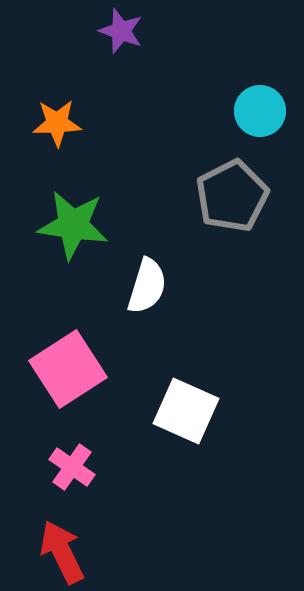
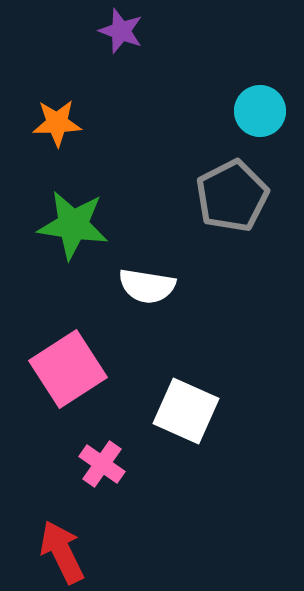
white semicircle: rotated 82 degrees clockwise
pink cross: moved 30 px right, 3 px up
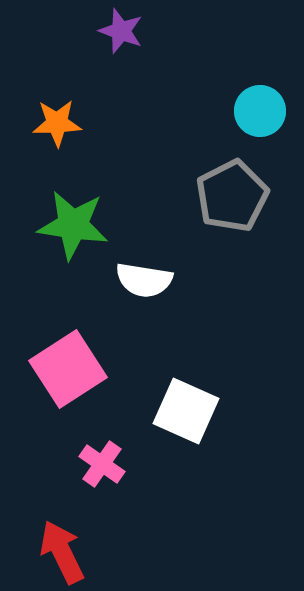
white semicircle: moved 3 px left, 6 px up
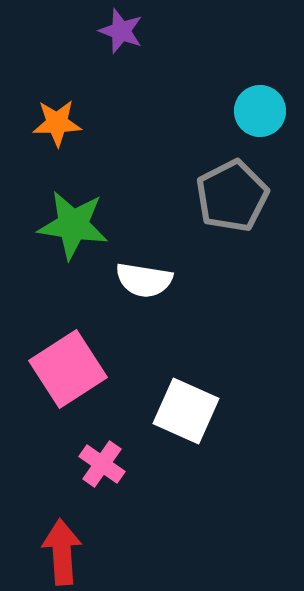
red arrow: rotated 22 degrees clockwise
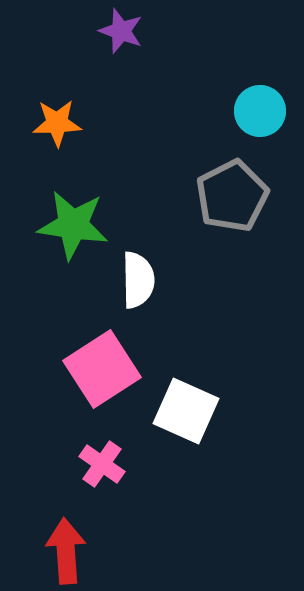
white semicircle: moved 6 px left; rotated 100 degrees counterclockwise
pink square: moved 34 px right
red arrow: moved 4 px right, 1 px up
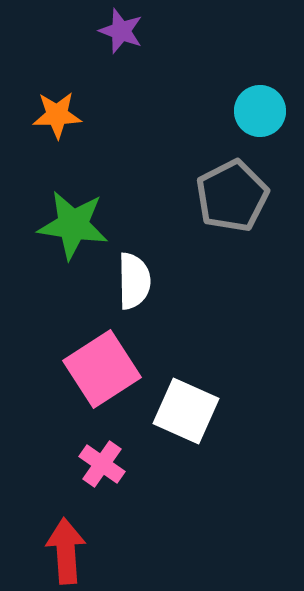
orange star: moved 8 px up
white semicircle: moved 4 px left, 1 px down
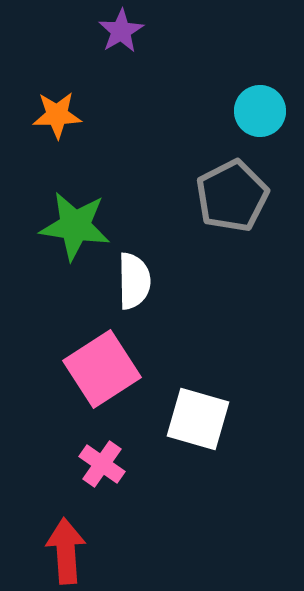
purple star: rotated 21 degrees clockwise
green star: moved 2 px right, 1 px down
white square: moved 12 px right, 8 px down; rotated 8 degrees counterclockwise
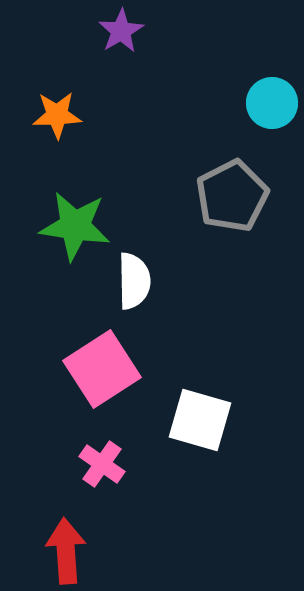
cyan circle: moved 12 px right, 8 px up
white square: moved 2 px right, 1 px down
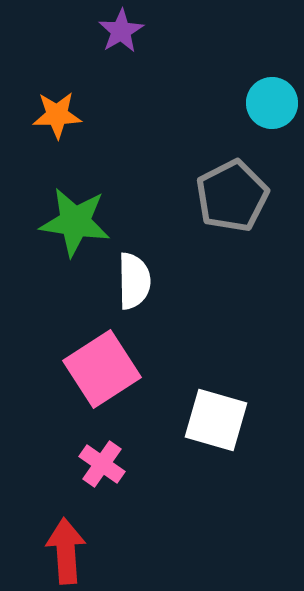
green star: moved 4 px up
white square: moved 16 px right
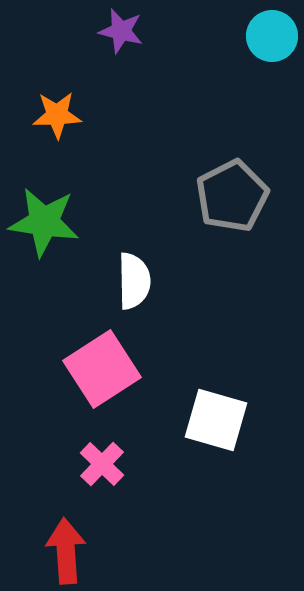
purple star: rotated 27 degrees counterclockwise
cyan circle: moved 67 px up
green star: moved 31 px left
pink cross: rotated 9 degrees clockwise
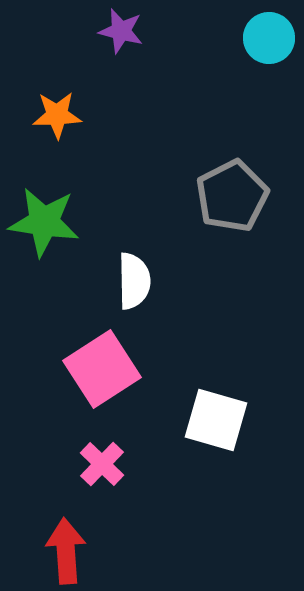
cyan circle: moved 3 px left, 2 px down
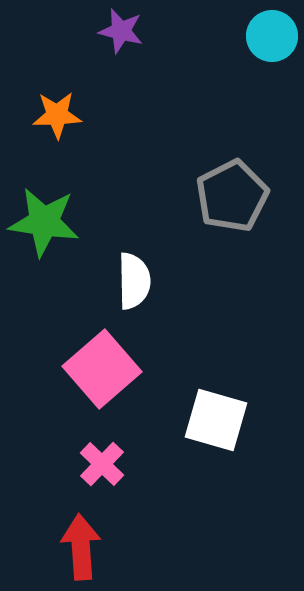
cyan circle: moved 3 px right, 2 px up
pink square: rotated 8 degrees counterclockwise
red arrow: moved 15 px right, 4 px up
